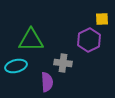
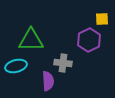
purple semicircle: moved 1 px right, 1 px up
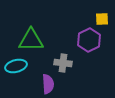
purple semicircle: moved 3 px down
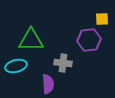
purple hexagon: rotated 20 degrees clockwise
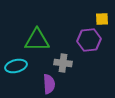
green triangle: moved 6 px right
purple semicircle: moved 1 px right
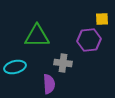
green triangle: moved 4 px up
cyan ellipse: moved 1 px left, 1 px down
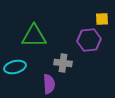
green triangle: moved 3 px left
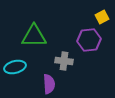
yellow square: moved 2 px up; rotated 24 degrees counterclockwise
gray cross: moved 1 px right, 2 px up
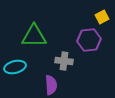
purple semicircle: moved 2 px right, 1 px down
